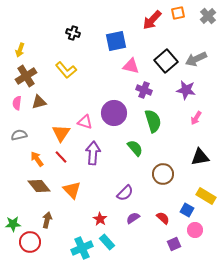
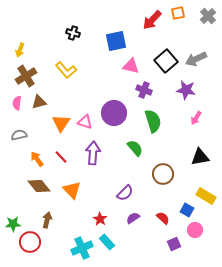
orange triangle at (61, 133): moved 10 px up
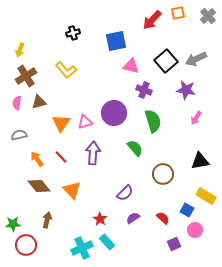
black cross at (73, 33): rotated 32 degrees counterclockwise
pink triangle at (85, 122): rotated 35 degrees counterclockwise
black triangle at (200, 157): moved 4 px down
red circle at (30, 242): moved 4 px left, 3 px down
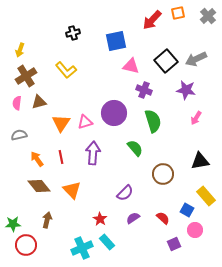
red line at (61, 157): rotated 32 degrees clockwise
yellow rectangle at (206, 196): rotated 18 degrees clockwise
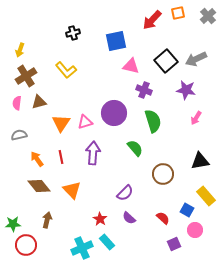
purple semicircle at (133, 218): moved 4 px left; rotated 104 degrees counterclockwise
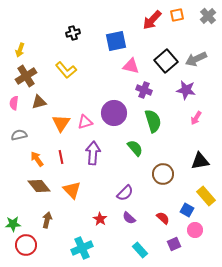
orange square at (178, 13): moved 1 px left, 2 px down
pink semicircle at (17, 103): moved 3 px left
cyan rectangle at (107, 242): moved 33 px right, 8 px down
